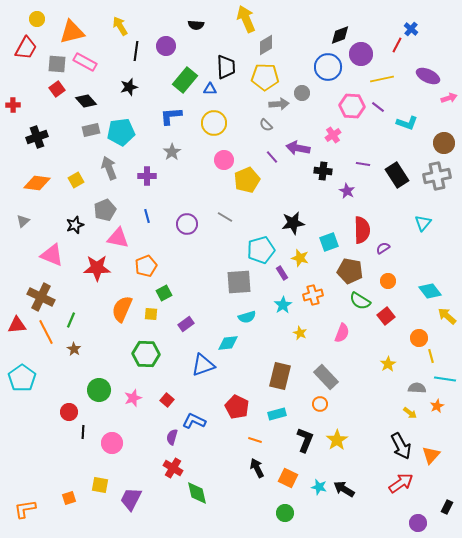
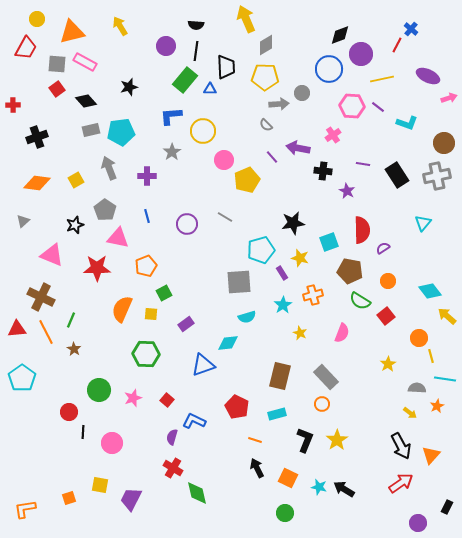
black line at (136, 51): moved 60 px right
blue circle at (328, 67): moved 1 px right, 2 px down
yellow circle at (214, 123): moved 11 px left, 8 px down
gray pentagon at (105, 210): rotated 15 degrees counterclockwise
red triangle at (17, 325): moved 4 px down
orange circle at (320, 404): moved 2 px right
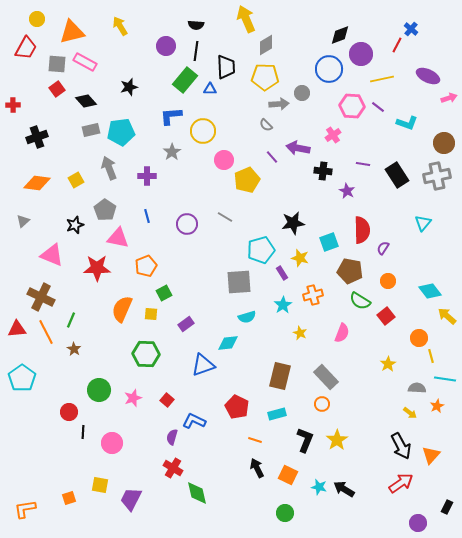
purple semicircle at (383, 248): rotated 24 degrees counterclockwise
orange square at (288, 478): moved 3 px up
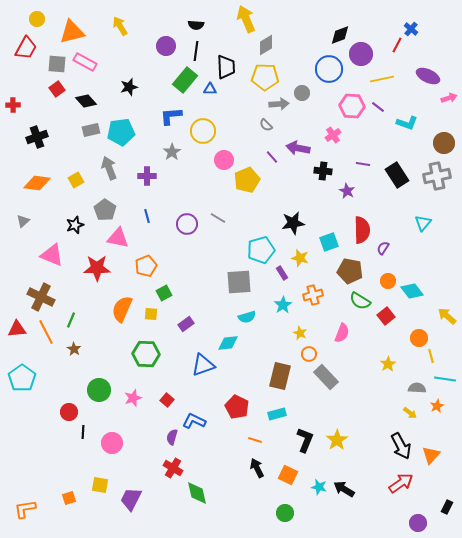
gray line at (225, 217): moved 7 px left, 1 px down
cyan diamond at (430, 291): moved 18 px left
orange circle at (322, 404): moved 13 px left, 50 px up
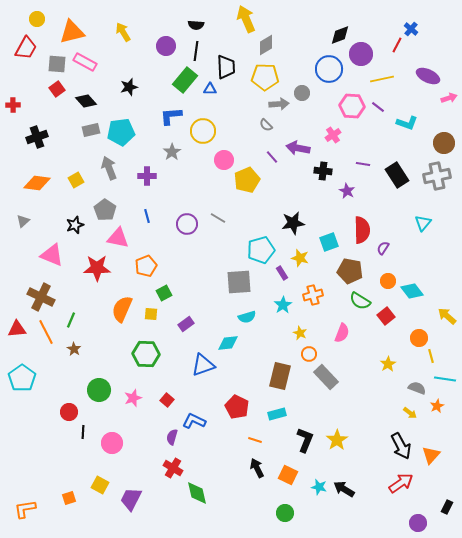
yellow arrow at (120, 26): moved 3 px right, 6 px down
gray semicircle at (417, 388): rotated 18 degrees clockwise
yellow square at (100, 485): rotated 18 degrees clockwise
